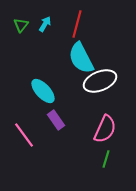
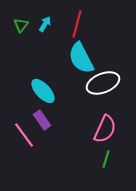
white ellipse: moved 3 px right, 2 px down
purple rectangle: moved 14 px left
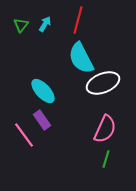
red line: moved 1 px right, 4 px up
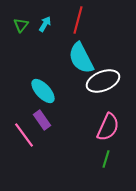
white ellipse: moved 2 px up
pink semicircle: moved 3 px right, 2 px up
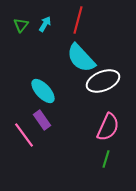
cyan semicircle: rotated 16 degrees counterclockwise
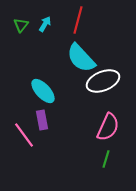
purple rectangle: rotated 24 degrees clockwise
